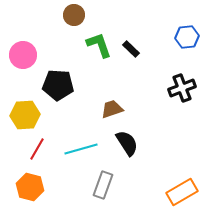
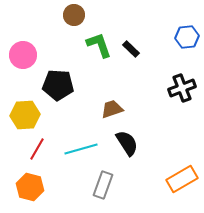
orange rectangle: moved 13 px up
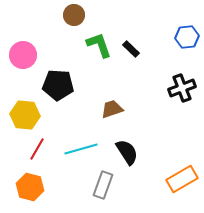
yellow hexagon: rotated 8 degrees clockwise
black semicircle: moved 9 px down
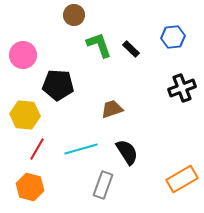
blue hexagon: moved 14 px left
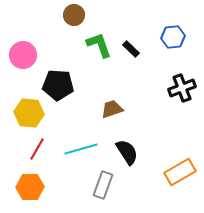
yellow hexagon: moved 4 px right, 2 px up
orange rectangle: moved 2 px left, 7 px up
orange hexagon: rotated 16 degrees counterclockwise
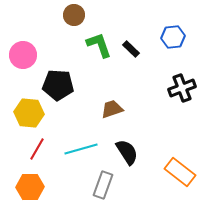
orange rectangle: rotated 68 degrees clockwise
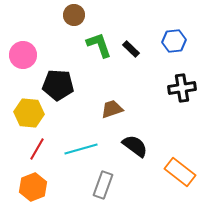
blue hexagon: moved 1 px right, 4 px down
black cross: rotated 12 degrees clockwise
black semicircle: moved 8 px right, 6 px up; rotated 20 degrees counterclockwise
orange hexagon: moved 3 px right; rotated 20 degrees counterclockwise
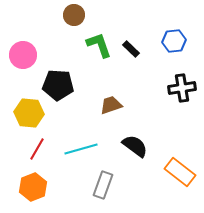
brown trapezoid: moved 1 px left, 4 px up
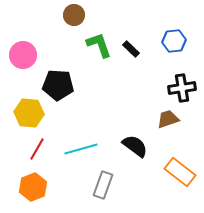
brown trapezoid: moved 57 px right, 14 px down
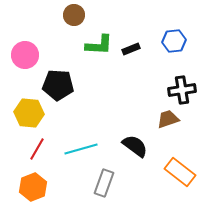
green L-shape: rotated 112 degrees clockwise
black rectangle: rotated 66 degrees counterclockwise
pink circle: moved 2 px right
black cross: moved 2 px down
gray rectangle: moved 1 px right, 2 px up
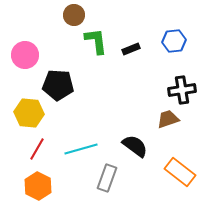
green L-shape: moved 3 px left, 4 px up; rotated 100 degrees counterclockwise
gray rectangle: moved 3 px right, 5 px up
orange hexagon: moved 5 px right, 1 px up; rotated 12 degrees counterclockwise
